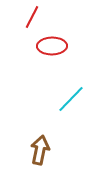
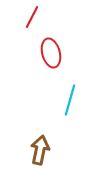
red ellipse: moved 1 px left, 7 px down; rotated 76 degrees clockwise
cyan line: moved 1 px left, 1 px down; rotated 28 degrees counterclockwise
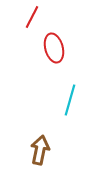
red ellipse: moved 3 px right, 5 px up
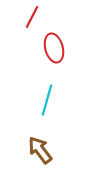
cyan line: moved 23 px left
brown arrow: rotated 48 degrees counterclockwise
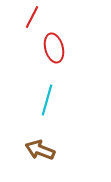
brown arrow: rotated 32 degrees counterclockwise
